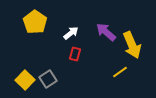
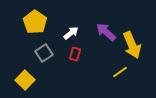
gray square: moved 4 px left, 26 px up
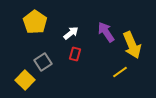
purple arrow: rotated 15 degrees clockwise
gray square: moved 1 px left, 9 px down
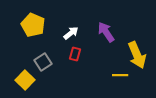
yellow pentagon: moved 2 px left, 3 px down; rotated 10 degrees counterclockwise
yellow arrow: moved 5 px right, 10 px down
yellow line: moved 3 px down; rotated 35 degrees clockwise
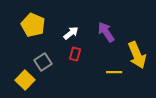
yellow line: moved 6 px left, 3 px up
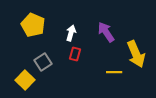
white arrow: rotated 35 degrees counterclockwise
yellow arrow: moved 1 px left, 1 px up
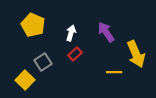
red rectangle: rotated 32 degrees clockwise
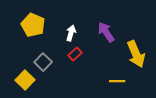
gray square: rotated 12 degrees counterclockwise
yellow line: moved 3 px right, 9 px down
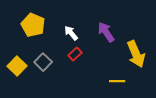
white arrow: rotated 56 degrees counterclockwise
yellow square: moved 8 px left, 14 px up
